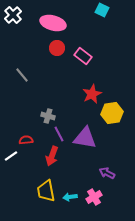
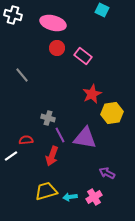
white cross: rotated 30 degrees counterclockwise
gray cross: moved 2 px down
purple line: moved 1 px right, 1 px down
yellow trapezoid: rotated 85 degrees clockwise
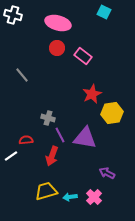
cyan square: moved 2 px right, 2 px down
pink ellipse: moved 5 px right
pink cross: rotated 14 degrees counterclockwise
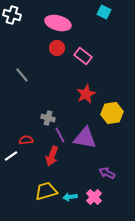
white cross: moved 1 px left
red star: moved 6 px left
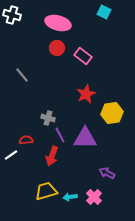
purple triangle: rotated 10 degrees counterclockwise
white line: moved 1 px up
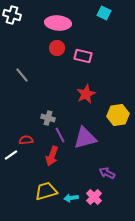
cyan square: moved 1 px down
pink ellipse: rotated 10 degrees counterclockwise
pink rectangle: rotated 24 degrees counterclockwise
yellow hexagon: moved 6 px right, 2 px down
purple triangle: rotated 15 degrees counterclockwise
cyan arrow: moved 1 px right, 1 px down
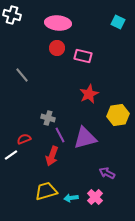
cyan square: moved 14 px right, 9 px down
red star: moved 3 px right
red semicircle: moved 2 px left, 1 px up; rotated 16 degrees counterclockwise
pink cross: moved 1 px right
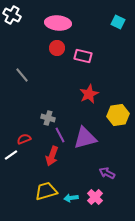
white cross: rotated 12 degrees clockwise
